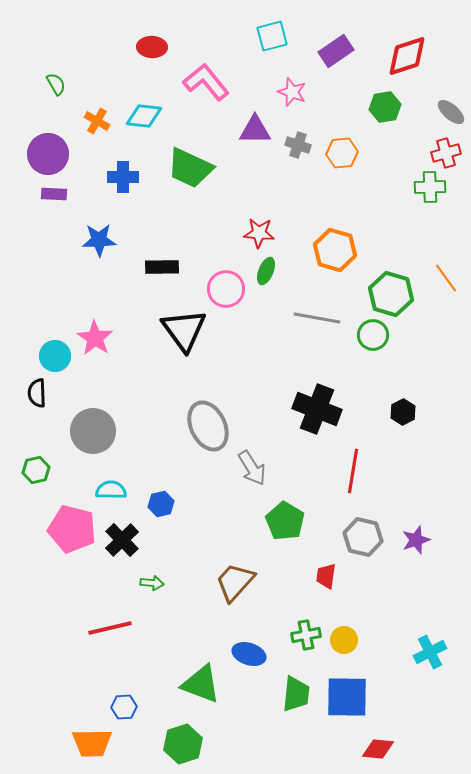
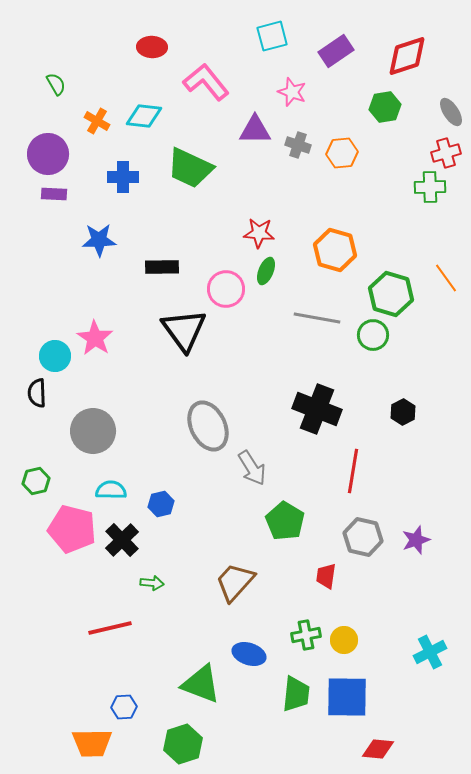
gray ellipse at (451, 112): rotated 16 degrees clockwise
green hexagon at (36, 470): moved 11 px down
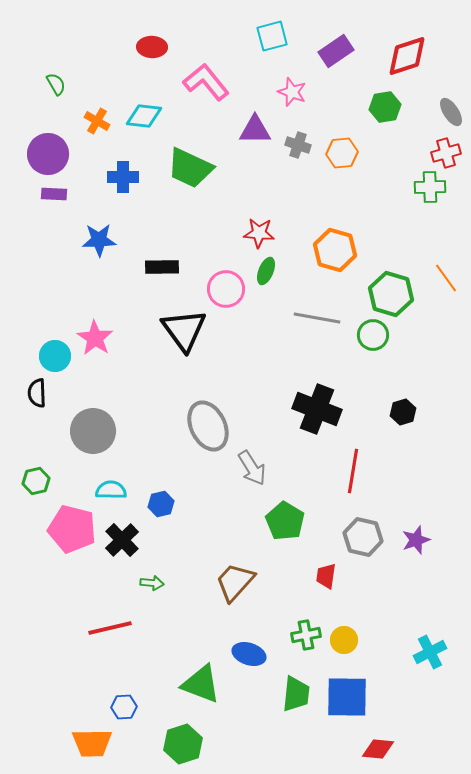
black hexagon at (403, 412): rotated 10 degrees clockwise
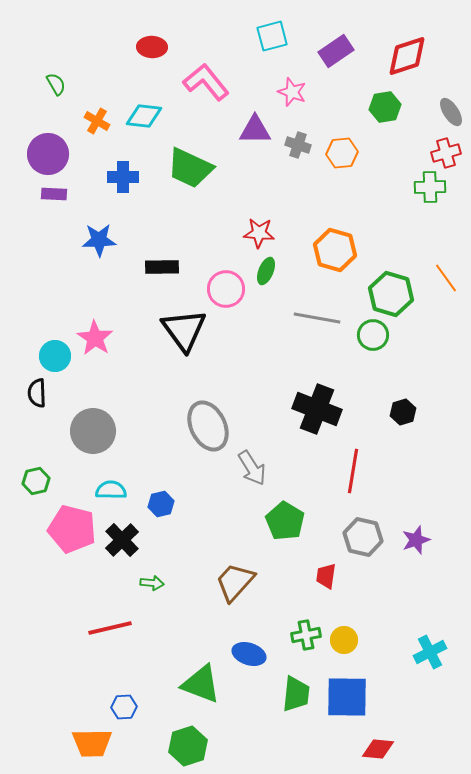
green hexagon at (183, 744): moved 5 px right, 2 px down
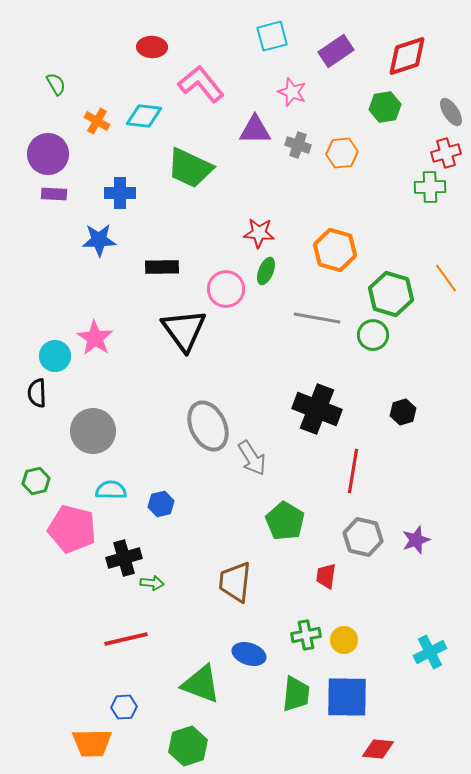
pink L-shape at (206, 82): moved 5 px left, 2 px down
blue cross at (123, 177): moved 3 px left, 16 px down
gray arrow at (252, 468): moved 10 px up
black cross at (122, 540): moved 2 px right, 18 px down; rotated 28 degrees clockwise
brown trapezoid at (235, 582): rotated 36 degrees counterclockwise
red line at (110, 628): moved 16 px right, 11 px down
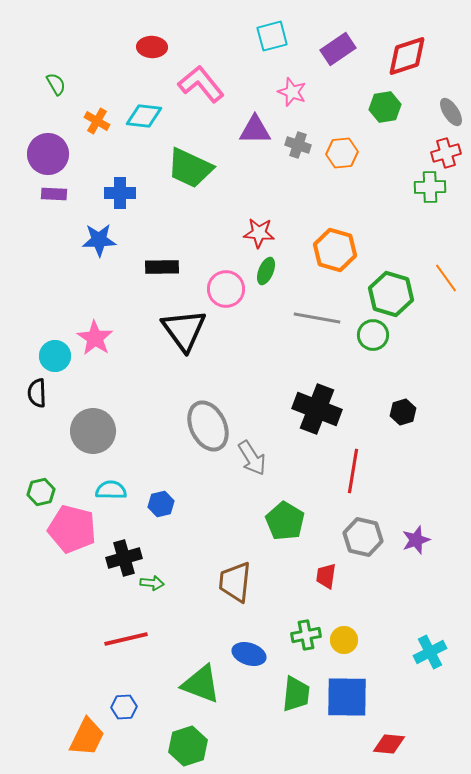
purple rectangle at (336, 51): moved 2 px right, 2 px up
green hexagon at (36, 481): moved 5 px right, 11 px down
orange trapezoid at (92, 743): moved 5 px left, 6 px up; rotated 63 degrees counterclockwise
red diamond at (378, 749): moved 11 px right, 5 px up
